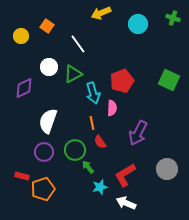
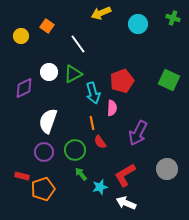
white circle: moved 5 px down
green arrow: moved 7 px left, 7 px down
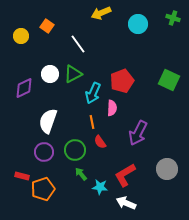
white circle: moved 1 px right, 2 px down
cyan arrow: rotated 40 degrees clockwise
orange line: moved 1 px up
cyan star: rotated 21 degrees clockwise
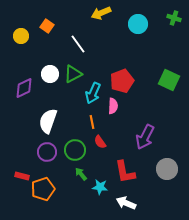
green cross: moved 1 px right
pink semicircle: moved 1 px right, 2 px up
purple arrow: moved 7 px right, 4 px down
purple circle: moved 3 px right
red L-shape: moved 3 px up; rotated 70 degrees counterclockwise
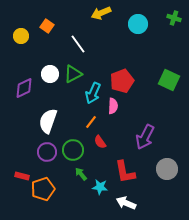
orange line: moved 1 px left; rotated 48 degrees clockwise
green circle: moved 2 px left
